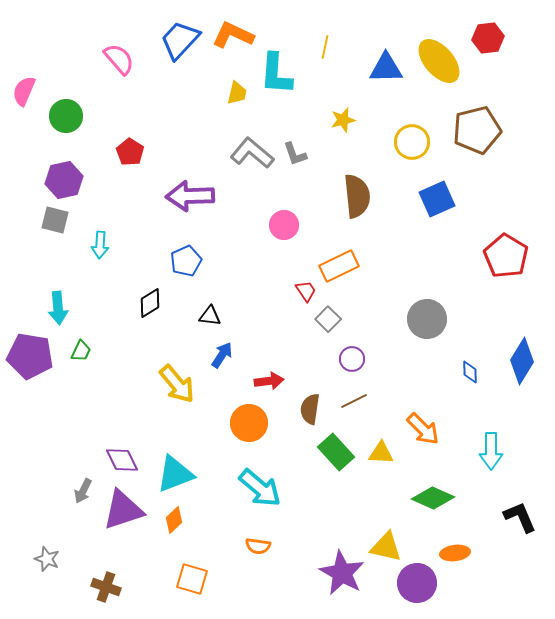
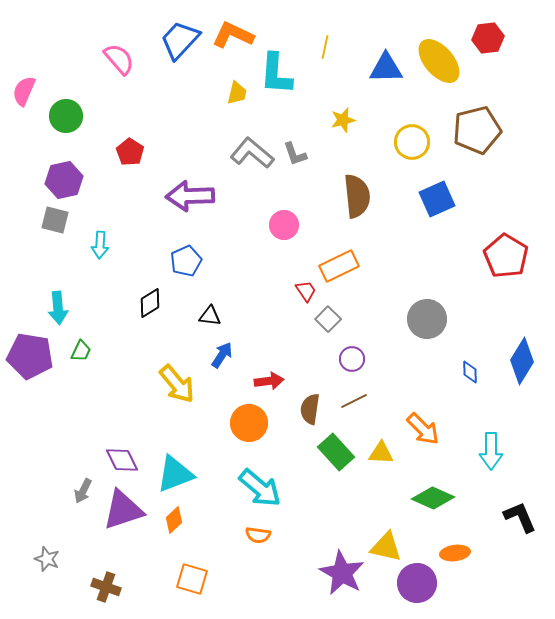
orange semicircle at (258, 546): moved 11 px up
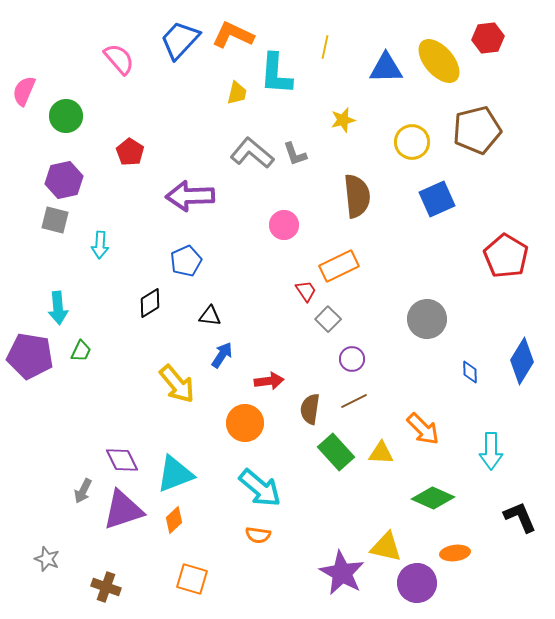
orange circle at (249, 423): moved 4 px left
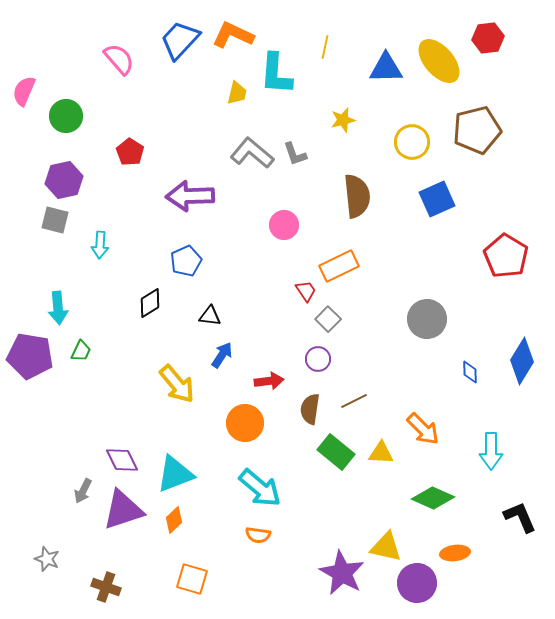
purple circle at (352, 359): moved 34 px left
green rectangle at (336, 452): rotated 9 degrees counterclockwise
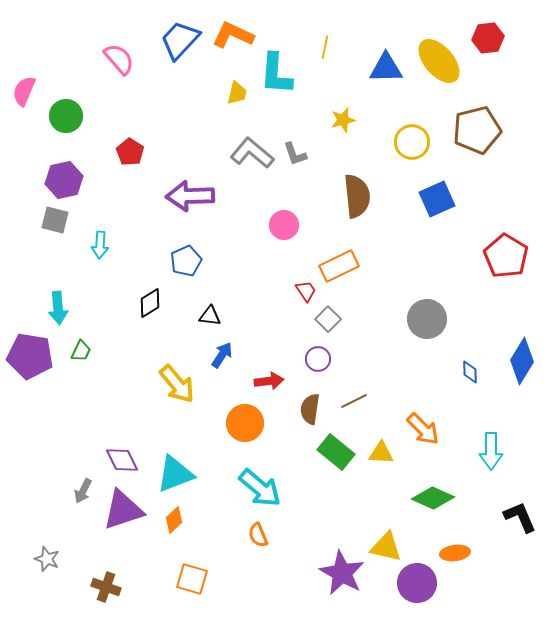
orange semicircle at (258, 535): rotated 60 degrees clockwise
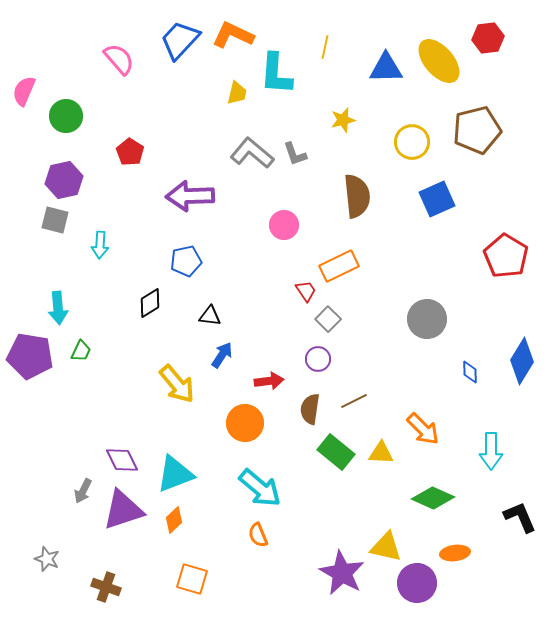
blue pentagon at (186, 261): rotated 12 degrees clockwise
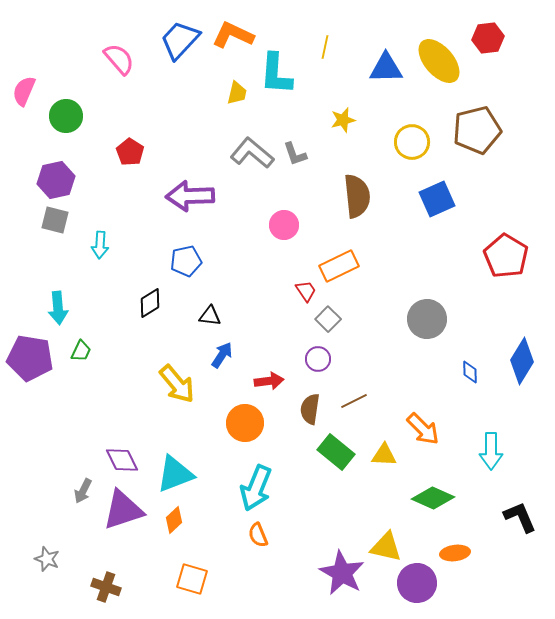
purple hexagon at (64, 180): moved 8 px left
purple pentagon at (30, 356): moved 2 px down
yellow triangle at (381, 453): moved 3 px right, 2 px down
cyan arrow at (260, 488): moved 4 px left; rotated 72 degrees clockwise
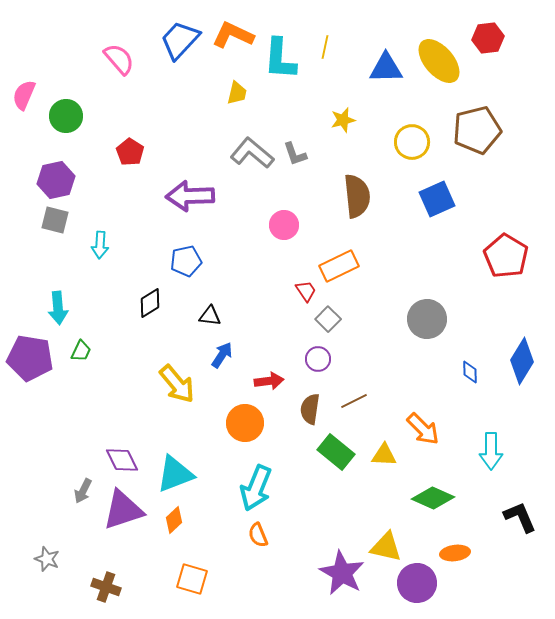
cyan L-shape at (276, 74): moved 4 px right, 15 px up
pink semicircle at (24, 91): moved 4 px down
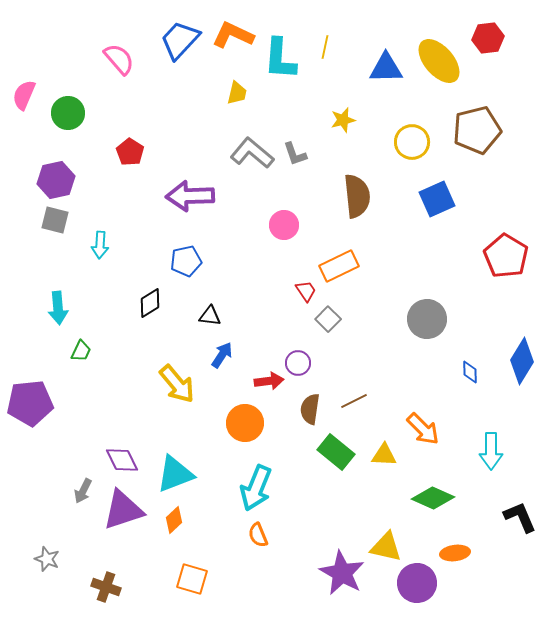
green circle at (66, 116): moved 2 px right, 3 px up
purple pentagon at (30, 358): moved 45 px down; rotated 15 degrees counterclockwise
purple circle at (318, 359): moved 20 px left, 4 px down
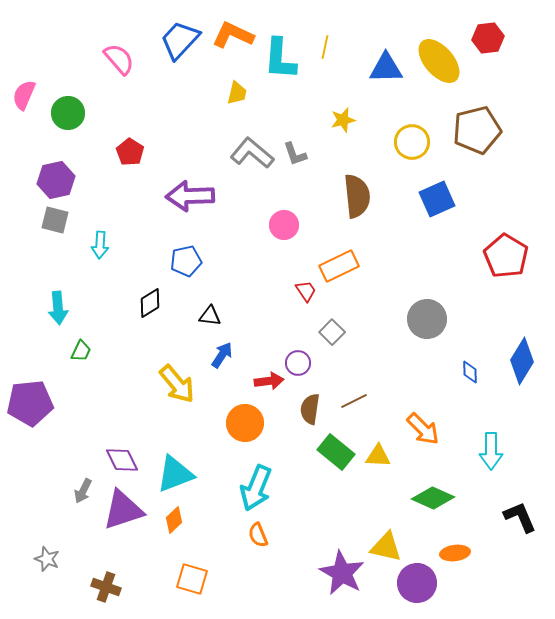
gray square at (328, 319): moved 4 px right, 13 px down
yellow triangle at (384, 455): moved 6 px left, 1 px down
